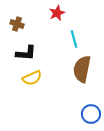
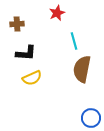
brown cross: rotated 24 degrees counterclockwise
cyan line: moved 2 px down
blue circle: moved 4 px down
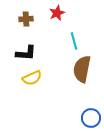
brown cross: moved 9 px right, 5 px up
